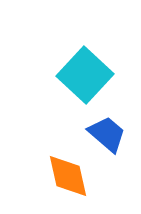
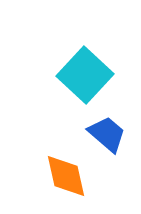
orange diamond: moved 2 px left
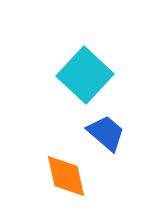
blue trapezoid: moved 1 px left, 1 px up
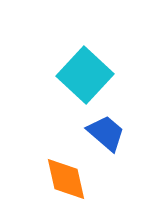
orange diamond: moved 3 px down
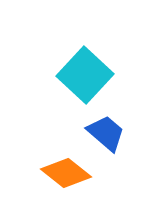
orange diamond: moved 6 px up; rotated 39 degrees counterclockwise
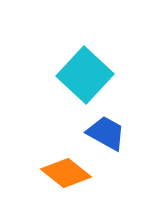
blue trapezoid: rotated 12 degrees counterclockwise
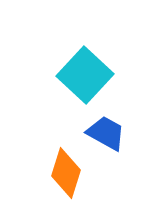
orange diamond: rotated 69 degrees clockwise
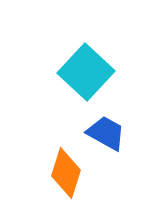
cyan square: moved 1 px right, 3 px up
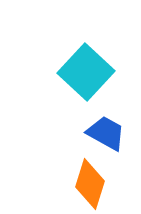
orange diamond: moved 24 px right, 11 px down
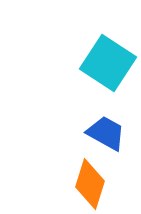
cyan square: moved 22 px right, 9 px up; rotated 10 degrees counterclockwise
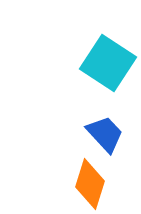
blue trapezoid: moved 1 px left, 1 px down; rotated 18 degrees clockwise
